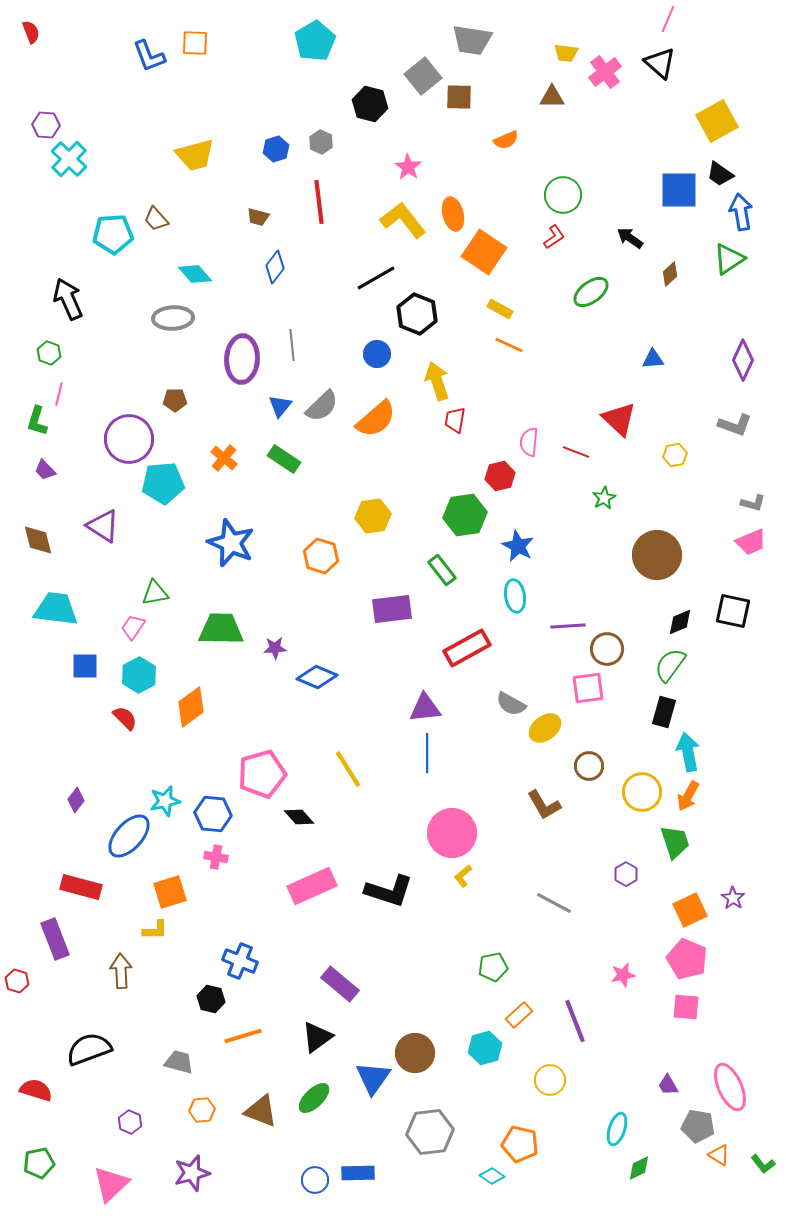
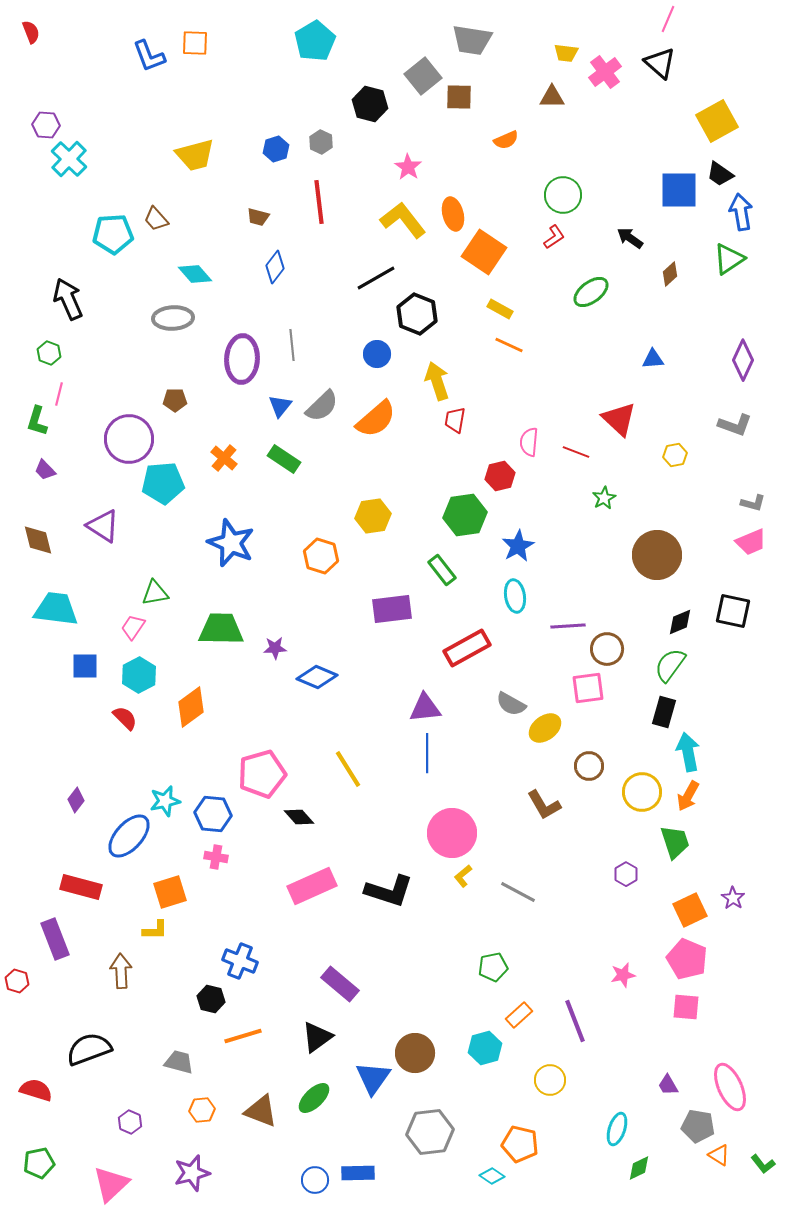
blue star at (518, 546): rotated 16 degrees clockwise
gray line at (554, 903): moved 36 px left, 11 px up
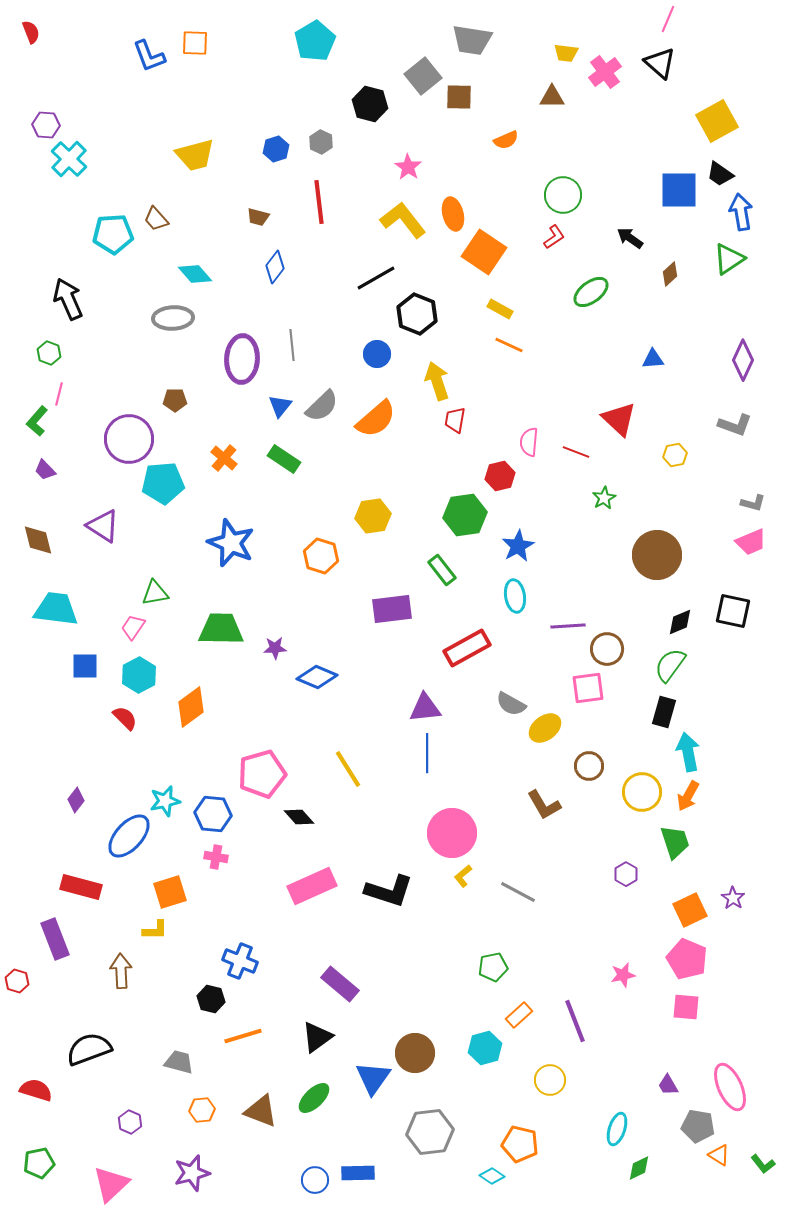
green L-shape at (37, 421): rotated 24 degrees clockwise
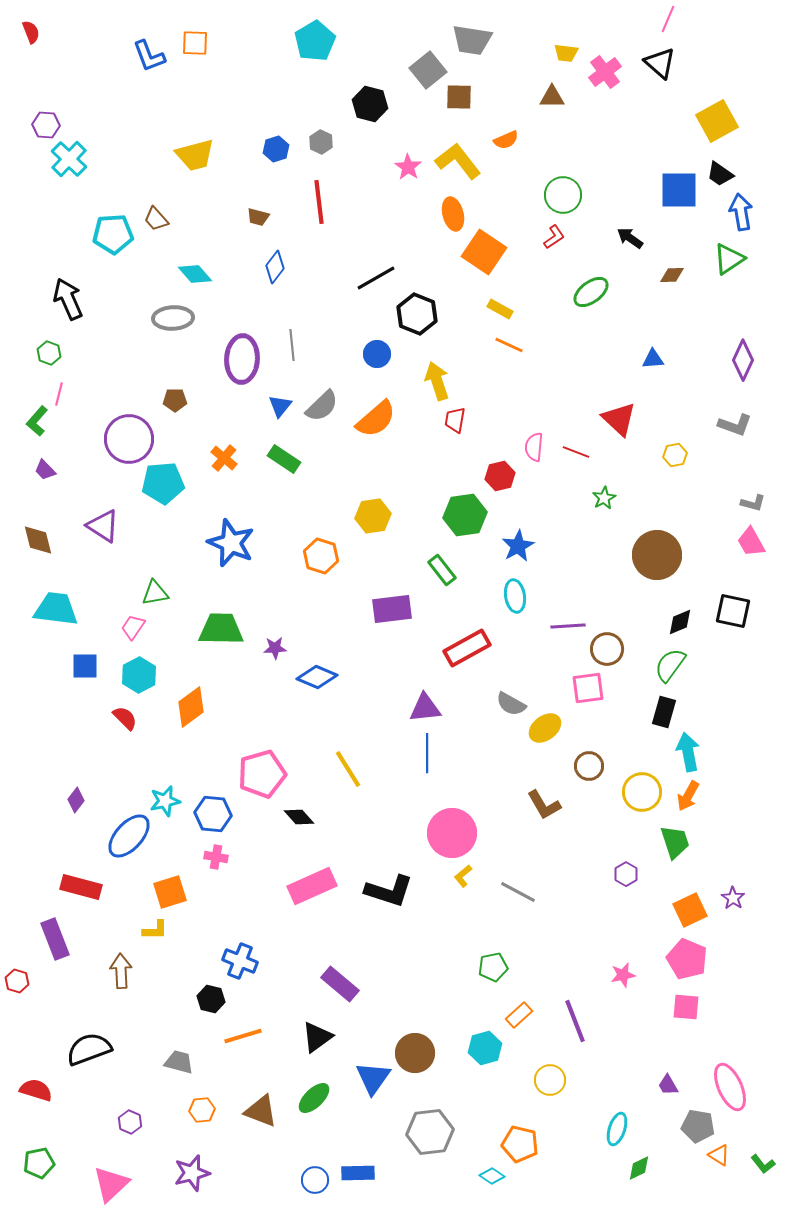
gray square at (423, 76): moved 5 px right, 6 px up
yellow L-shape at (403, 220): moved 55 px right, 59 px up
brown diamond at (670, 274): moved 2 px right, 1 px down; rotated 40 degrees clockwise
pink semicircle at (529, 442): moved 5 px right, 5 px down
pink trapezoid at (751, 542): rotated 84 degrees clockwise
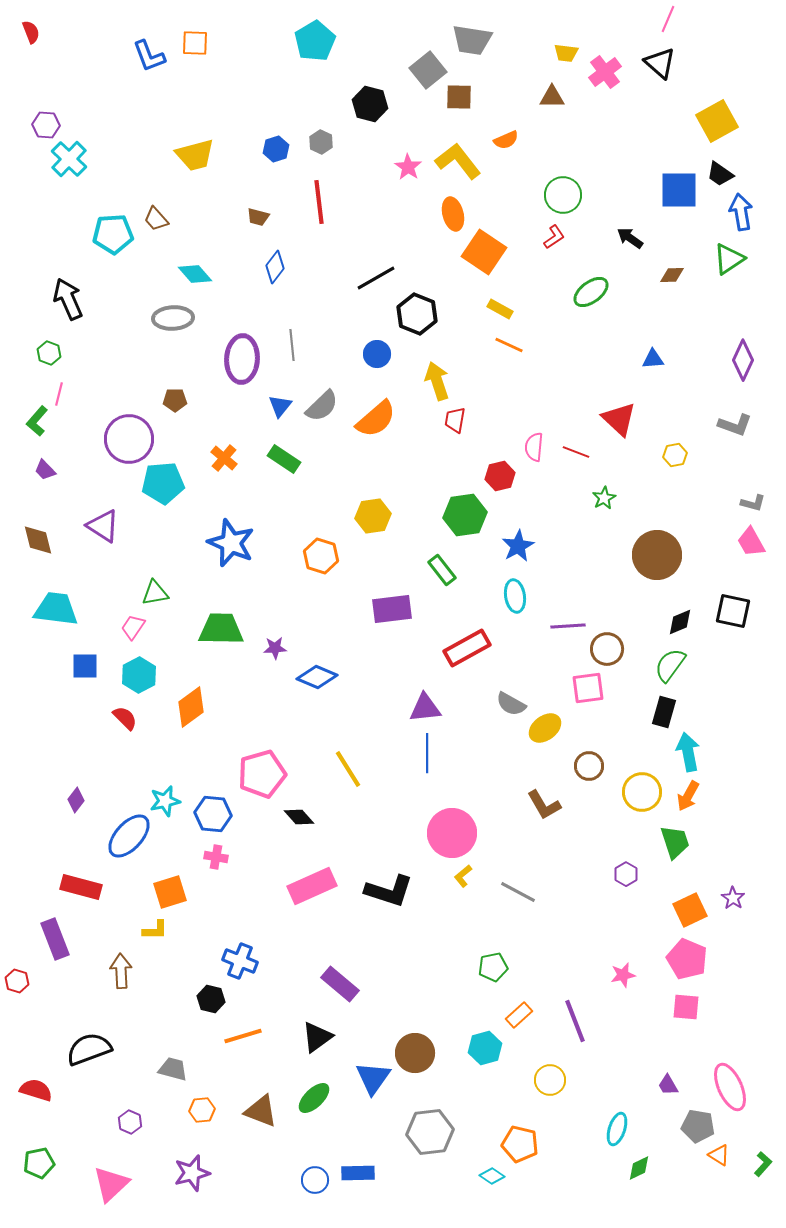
gray trapezoid at (179, 1062): moved 6 px left, 7 px down
green L-shape at (763, 1164): rotated 100 degrees counterclockwise
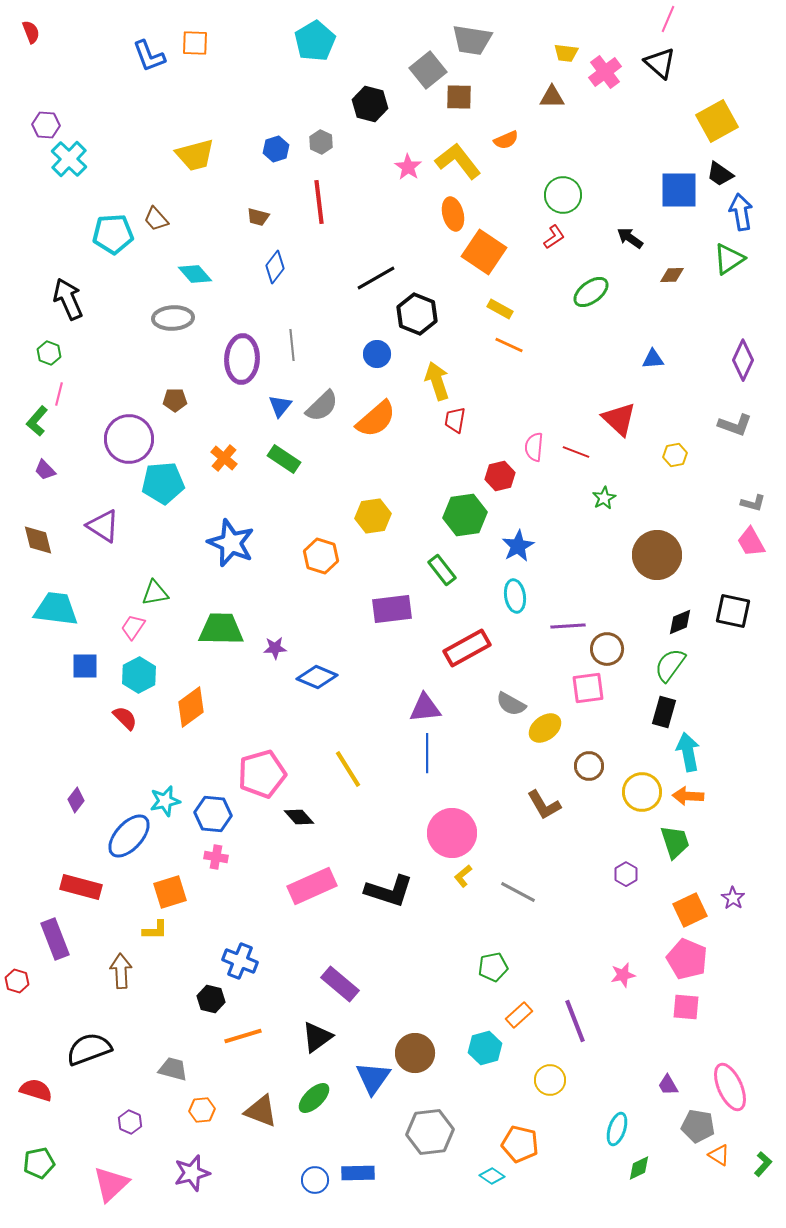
orange arrow at (688, 796): rotated 64 degrees clockwise
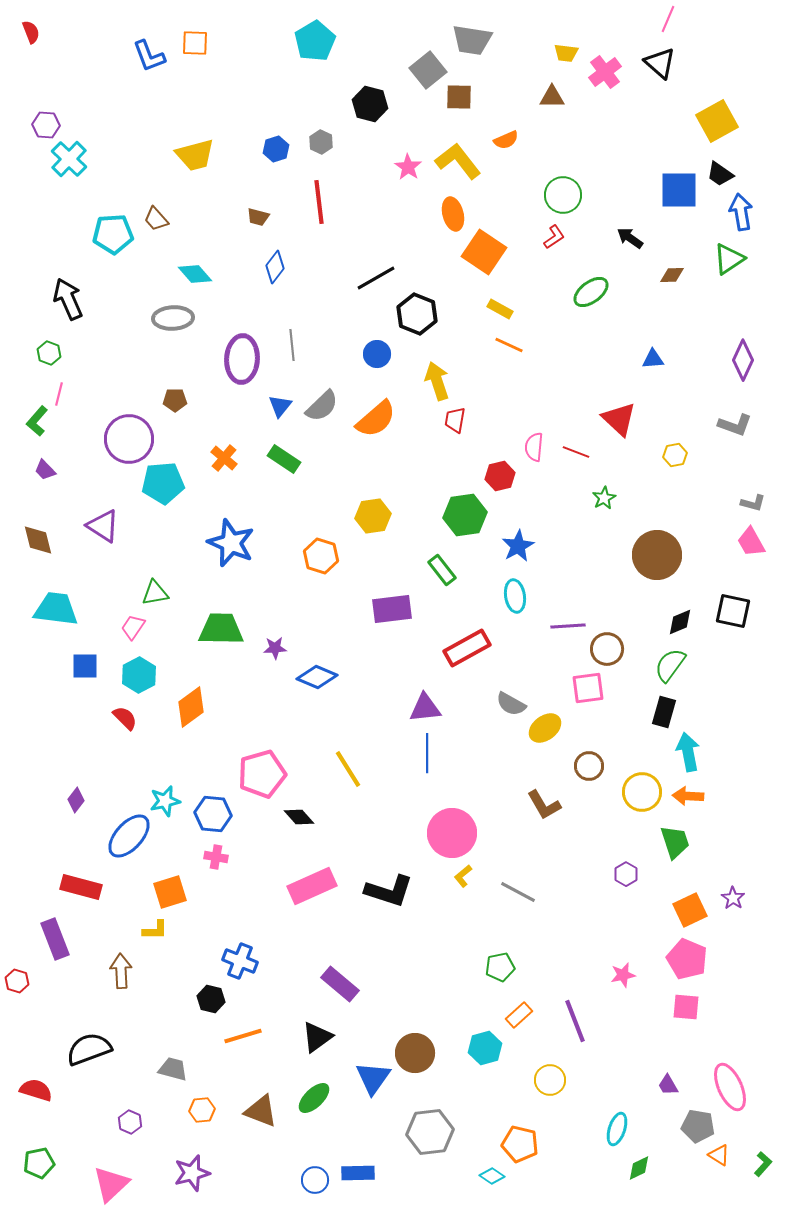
green pentagon at (493, 967): moved 7 px right
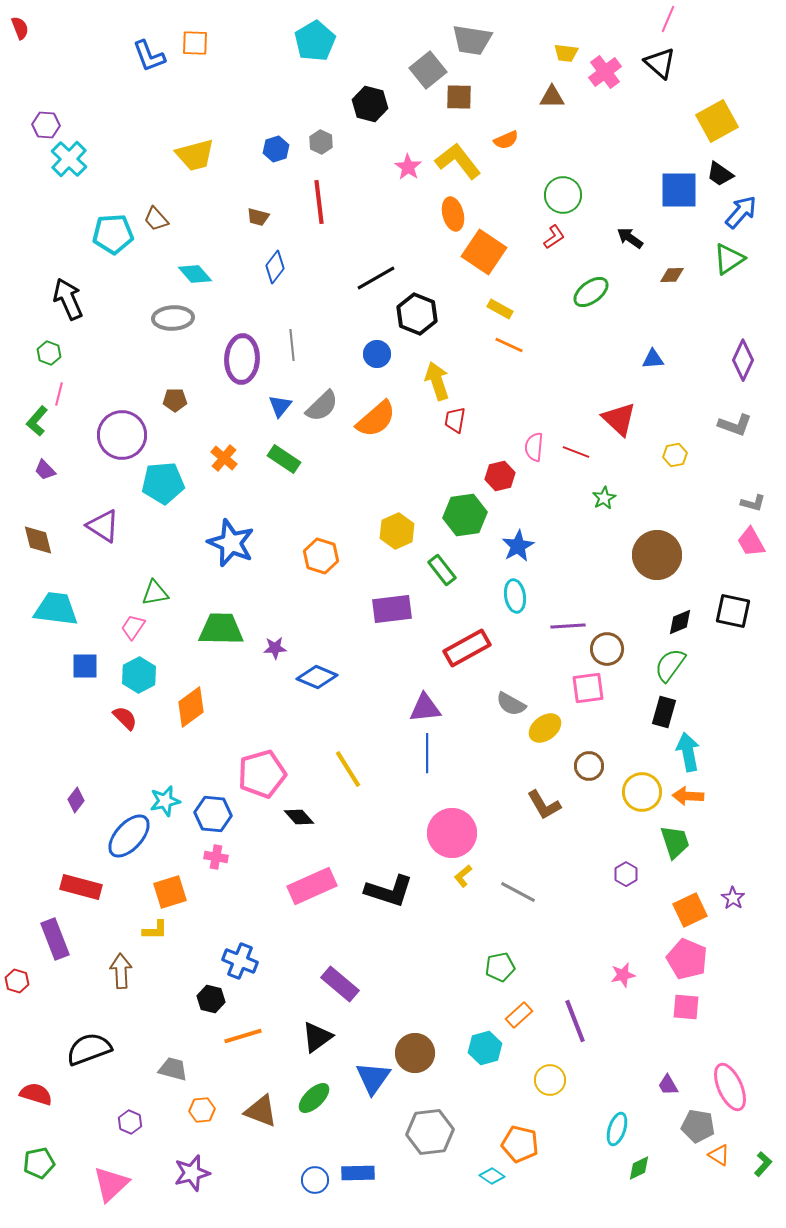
red semicircle at (31, 32): moved 11 px left, 4 px up
blue arrow at (741, 212): rotated 51 degrees clockwise
purple circle at (129, 439): moved 7 px left, 4 px up
yellow hexagon at (373, 516): moved 24 px right, 15 px down; rotated 16 degrees counterclockwise
red semicircle at (36, 1090): moved 4 px down
